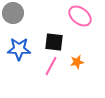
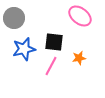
gray circle: moved 1 px right, 5 px down
blue star: moved 5 px right; rotated 15 degrees counterclockwise
orange star: moved 2 px right, 4 px up
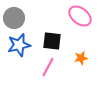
black square: moved 2 px left, 1 px up
blue star: moved 5 px left, 4 px up
orange star: moved 2 px right
pink line: moved 3 px left, 1 px down
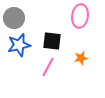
pink ellipse: rotated 60 degrees clockwise
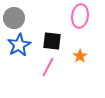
blue star: rotated 15 degrees counterclockwise
orange star: moved 1 px left, 2 px up; rotated 24 degrees counterclockwise
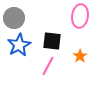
pink line: moved 1 px up
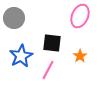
pink ellipse: rotated 15 degrees clockwise
black square: moved 2 px down
blue star: moved 2 px right, 11 px down
pink line: moved 4 px down
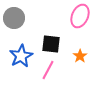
black square: moved 1 px left, 1 px down
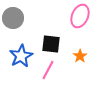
gray circle: moved 1 px left
